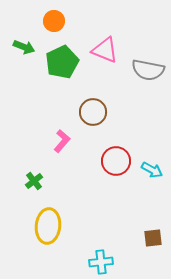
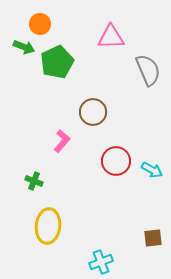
orange circle: moved 14 px left, 3 px down
pink triangle: moved 6 px right, 13 px up; rotated 24 degrees counterclockwise
green pentagon: moved 5 px left
gray semicircle: rotated 124 degrees counterclockwise
green cross: rotated 30 degrees counterclockwise
cyan cross: rotated 15 degrees counterclockwise
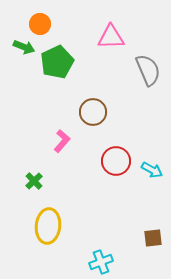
green cross: rotated 24 degrees clockwise
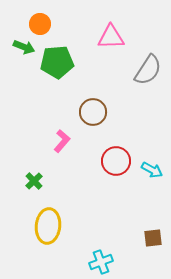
green pentagon: rotated 20 degrees clockwise
gray semicircle: rotated 56 degrees clockwise
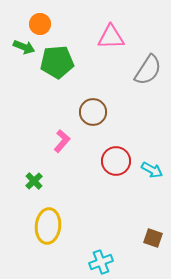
brown square: rotated 24 degrees clockwise
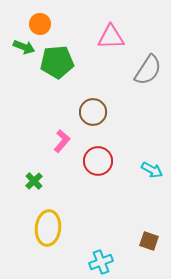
red circle: moved 18 px left
yellow ellipse: moved 2 px down
brown square: moved 4 px left, 3 px down
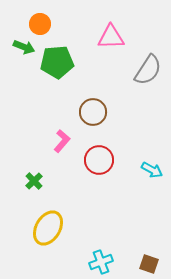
red circle: moved 1 px right, 1 px up
yellow ellipse: rotated 24 degrees clockwise
brown square: moved 23 px down
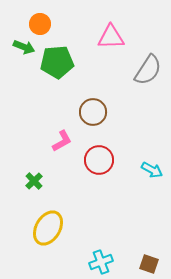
pink L-shape: rotated 20 degrees clockwise
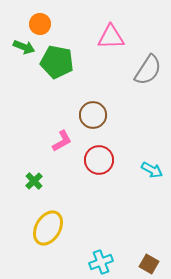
green pentagon: rotated 16 degrees clockwise
brown circle: moved 3 px down
brown square: rotated 12 degrees clockwise
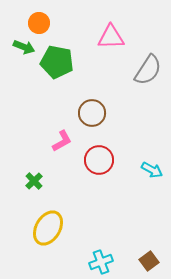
orange circle: moved 1 px left, 1 px up
brown circle: moved 1 px left, 2 px up
brown square: moved 3 px up; rotated 24 degrees clockwise
